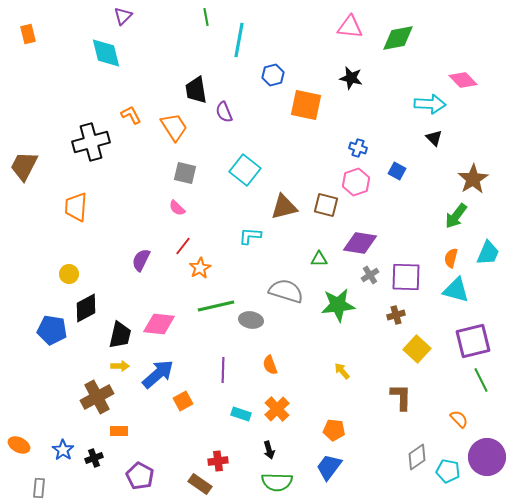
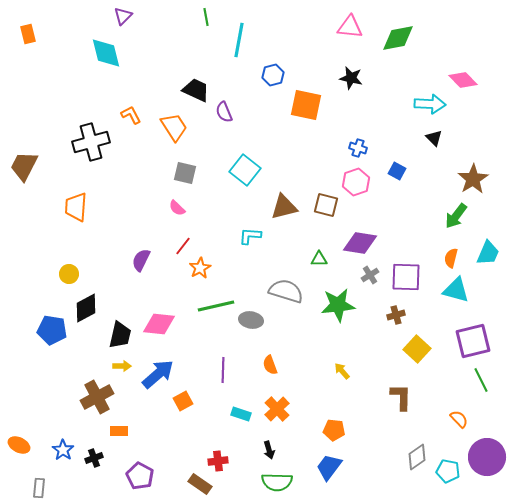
black trapezoid at (196, 90): rotated 124 degrees clockwise
yellow arrow at (120, 366): moved 2 px right
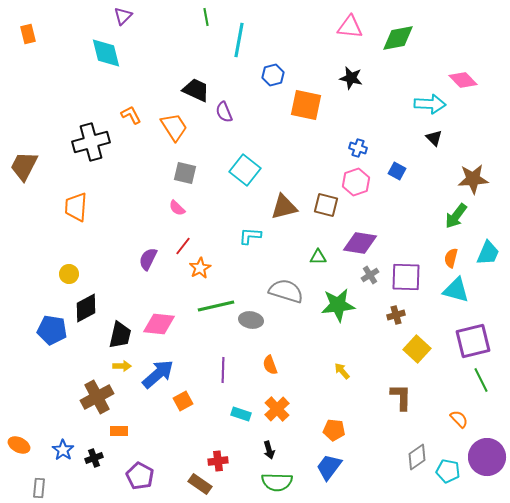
brown star at (473, 179): rotated 28 degrees clockwise
green triangle at (319, 259): moved 1 px left, 2 px up
purple semicircle at (141, 260): moved 7 px right, 1 px up
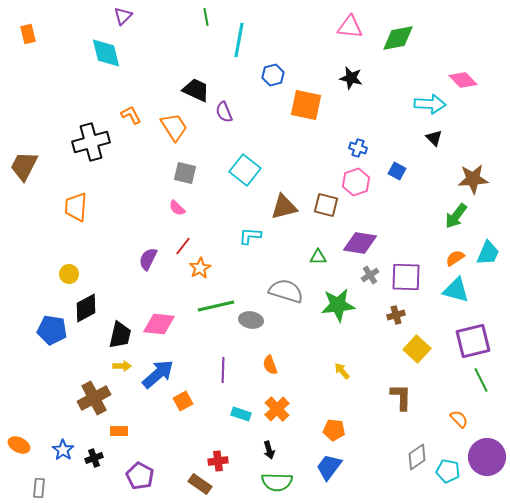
orange semicircle at (451, 258): moved 4 px right; rotated 42 degrees clockwise
brown cross at (97, 397): moved 3 px left, 1 px down
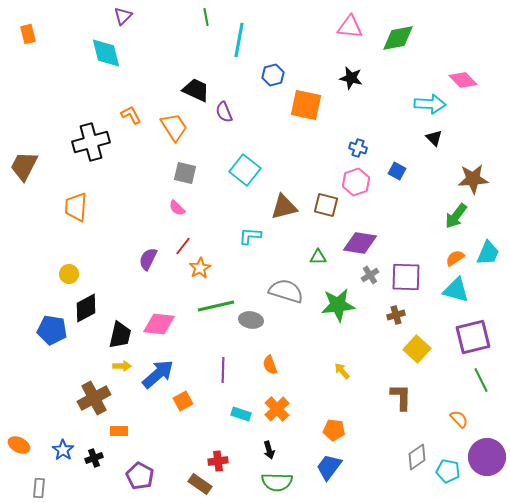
purple square at (473, 341): moved 4 px up
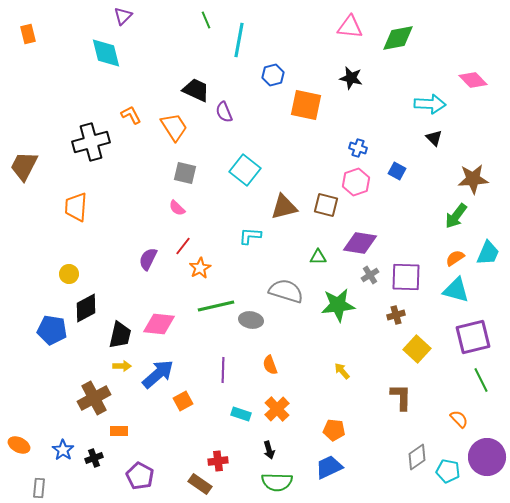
green line at (206, 17): moved 3 px down; rotated 12 degrees counterclockwise
pink diamond at (463, 80): moved 10 px right
blue trapezoid at (329, 467): rotated 28 degrees clockwise
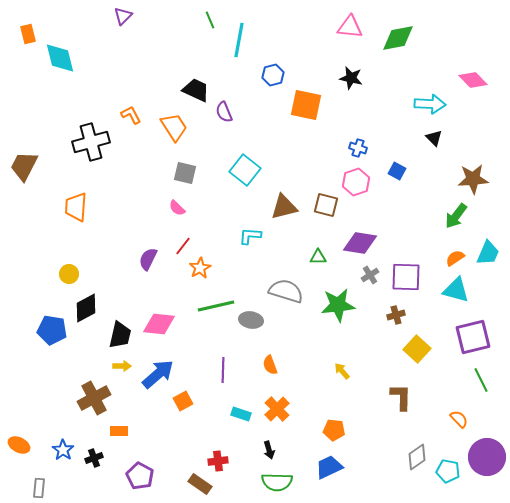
green line at (206, 20): moved 4 px right
cyan diamond at (106, 53): moved 46 px left, 5 px down
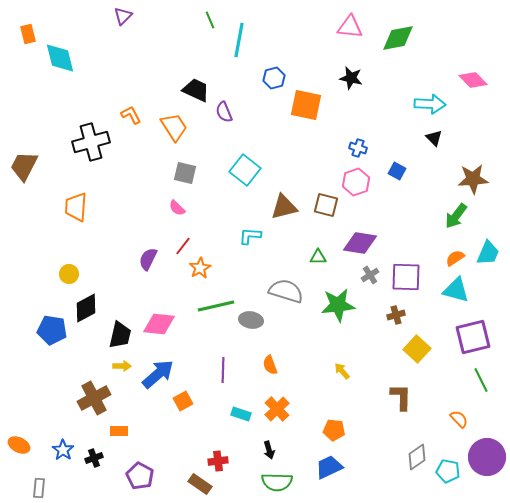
blue hexagon at (273, 75): moved 1 px right, 3 px down
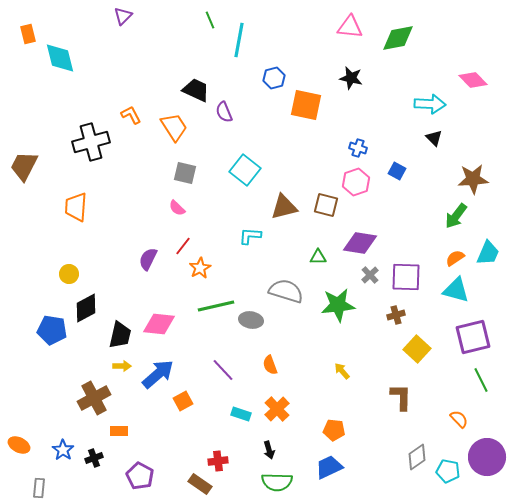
gray cross at (370, 275): rotated 12 degrees counterclockwise
purple line at (223, 370): rotated 45 degrees counterclockwise
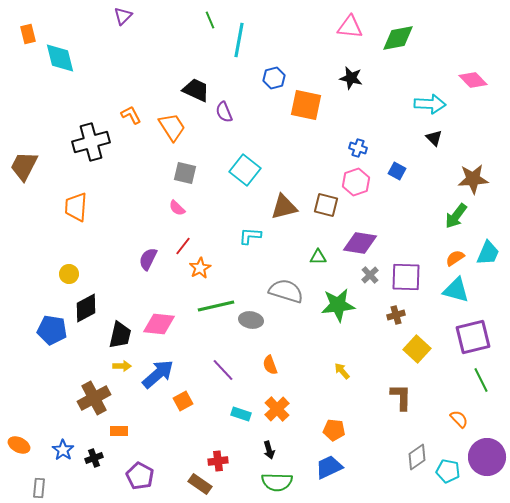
orange trapezoid at (174, 127): moved 2 px left
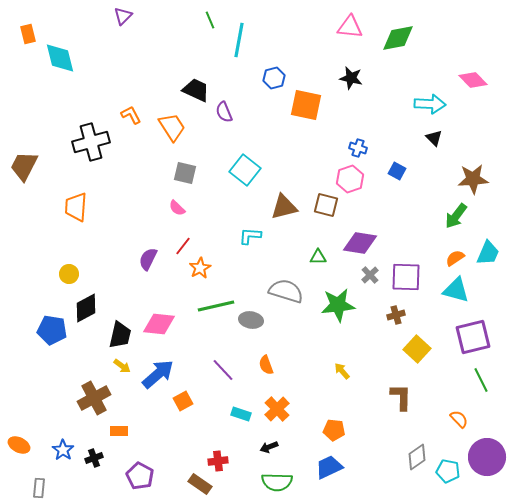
pink hexagon at (356, 182): moved 6 px left, 3 px up
orange semicircle at (270, 365): moved 4 px left
yellow arrow at (122, 366): rotated 36 degrees clockwise
black arrow at (269, 450): moved 3 px up; rotated 84 degrees clockwise
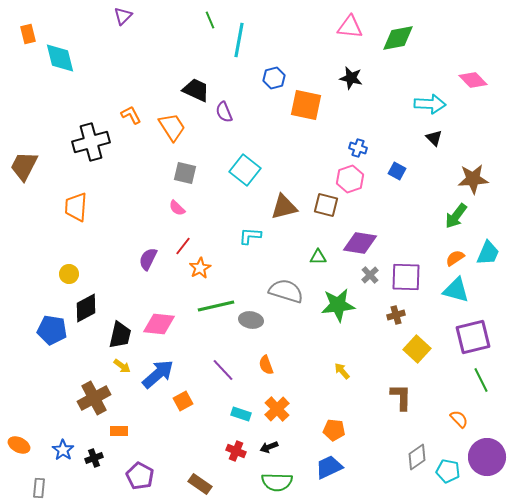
red cross at (218, 461): moved 18 px right, 10 px up; rotated 30 degrees clockwise
